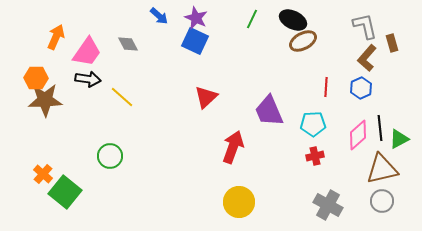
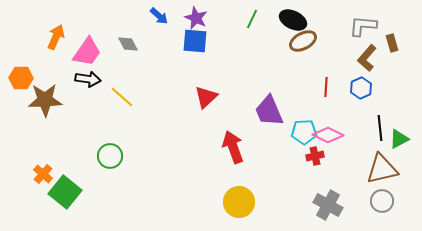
gray L-shape: moved 2 px left; rotated 72 degrees counterclockwise
blue square: rotated 20 degrees counterclockwise
orange hexagon: moved 15 px left
cyan pentagon: moved 9 px left, 8 px down
pink diamond: moved 30 px left; rotated 68 degrees clockwise
red arrow: rotated 40 degrees counterclockwise
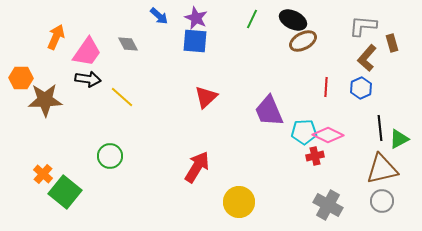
red arrow: moved 36 px left, 20 px down; rotated 52 degrees clockwise
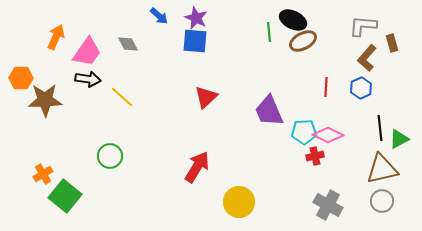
green line: moved 17 px right, 13 px down; rotated 30 degrees counterclockwise
orange cross: rotated 18 degrees clockwise
green square: moved 4 px down
